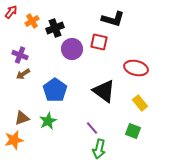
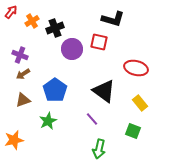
brown triangle: moved 1 px right, 18 px up
purple line: moved 9 px up
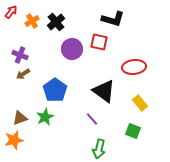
black cross: moved 1 px right, 6 px up; rotated 18 degrees counterclockwise
red ellipse: moved 2 px left, 1 px up; rotated 20 degrees counterclockwise
brown triangle: moved 3 px left, 18 px down
green star: moved 3 px left, 4 px up
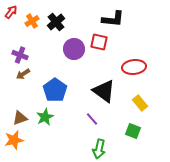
black L-shape: rotated 10 degrees counterclockwise
purple circle: moved 2 px right
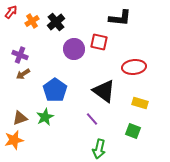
black L-shape: moved 7 px right, 1 px up
yellow rectangle: rotated 35 degrees counterclockwise
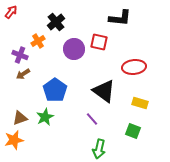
orange cross: moved 6 px right, 20 px down
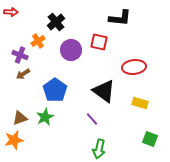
red arrow: rotated 56 degrees clockwise
purple circle: moved 3 px left, 1 px down
green square: moved 17 px right, 8 px down
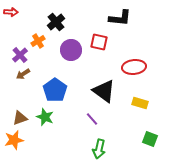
purple cross: rotated 28 degrees clockwise
green star: rotated 24 degrees counterclockwise
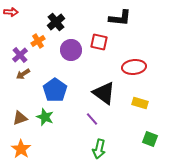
black triangle: moved 2 px down
orange star: moved 7 px right, 9 px down; rotated 24 degrees counterclockwise
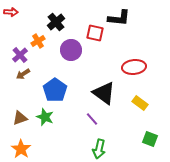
black L-shape: moved 1 px left
red square: moved 4 px left, 9 px up
yellow rectangle: rotated 21 degrees clockwise
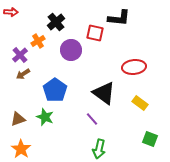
brown triangle: moved 2 px left, 1 px down
